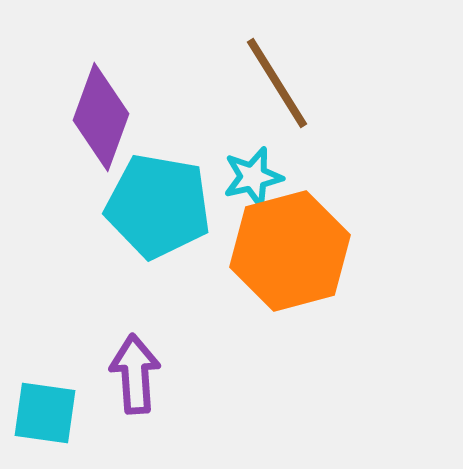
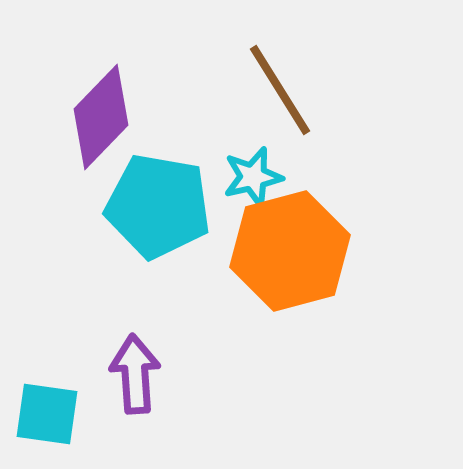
brown line: moved 3 px right, 7 px down
purple diamond: rotated 24 degrees clockwise
cyan square: moved 2 px right, 1 px down
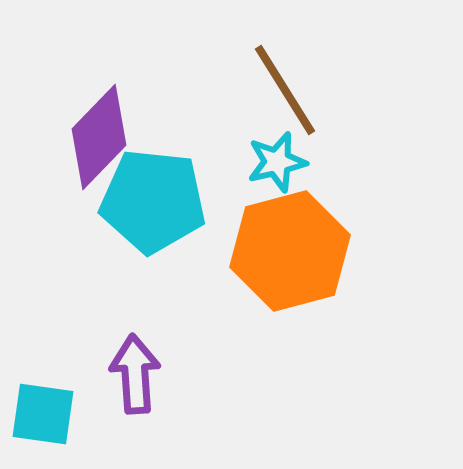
brown line: moved 5 px right
purple diamond: moved 2 px left, 20 px down
cyan star: moved 24 px right, 15 px up
cyan pentagon: moved 5 px left, 5 px up; rotated 4 degrees counterclockwise
cyan square: moved 4 px left
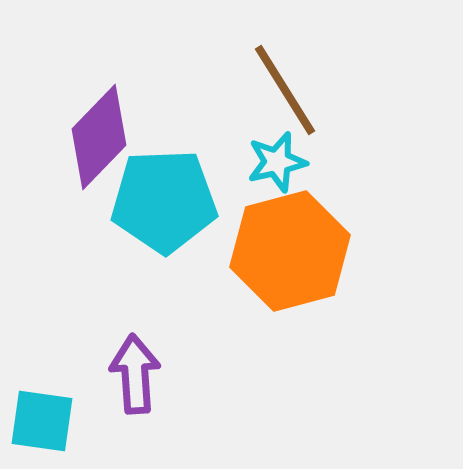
cyan pentagon: moved 11 px right; rotated 8 degrees counterclockwise
cyan square: moved 1 px left, 7 px down
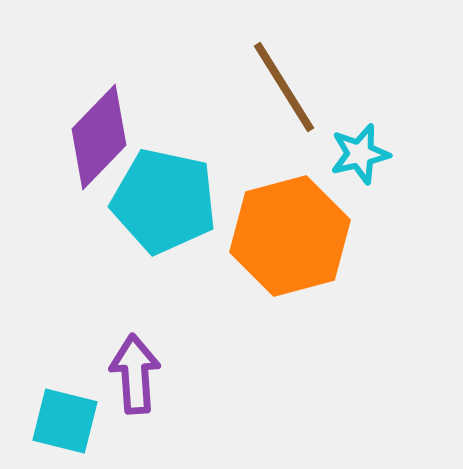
brown line: moved 1 px left, 3 px up
cyan star: moved 83 px right, 8 px up
cyan pentagon: rotated 14 degrees clockwise
orange hexagon: moved 15 px up
cyan square: moved 23 px right; rotated 6 degrees clockwise
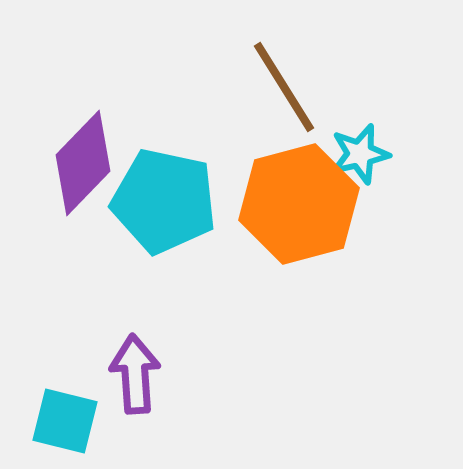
purple diamond: moved 16 px left, 26 px down
orange hexagon: moved 9 px right, 32 px up
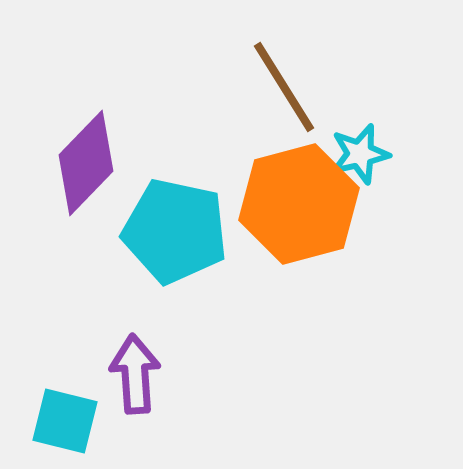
purple diamond: moved 3 px right
cyan pentagon: moved 11 px right, 30 px down
